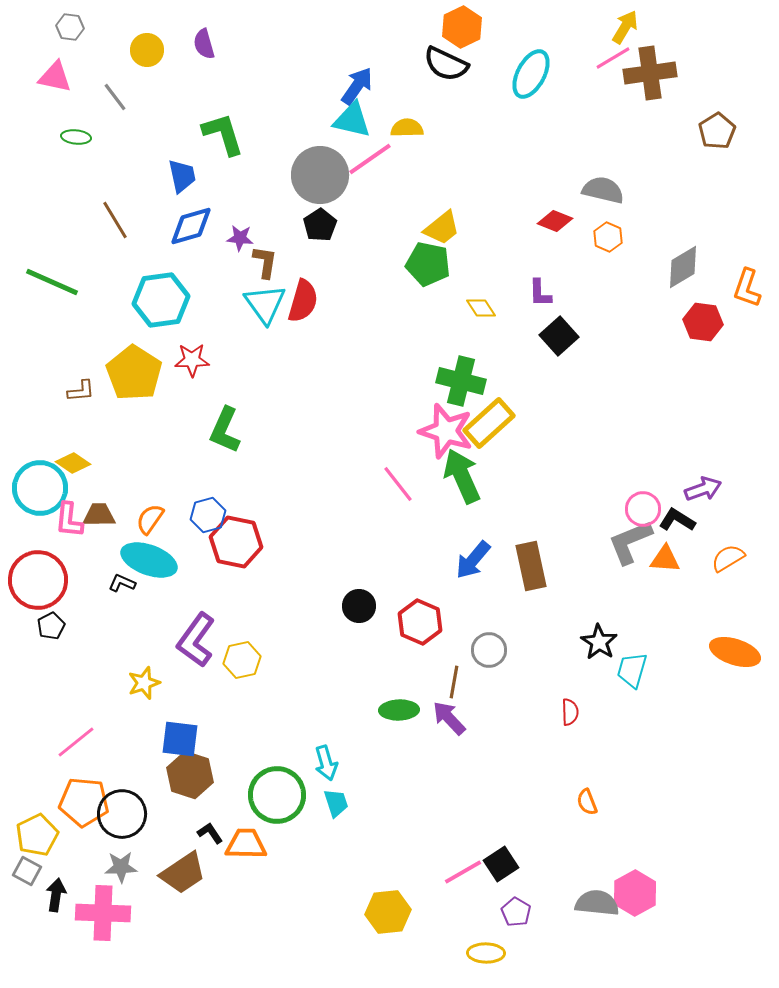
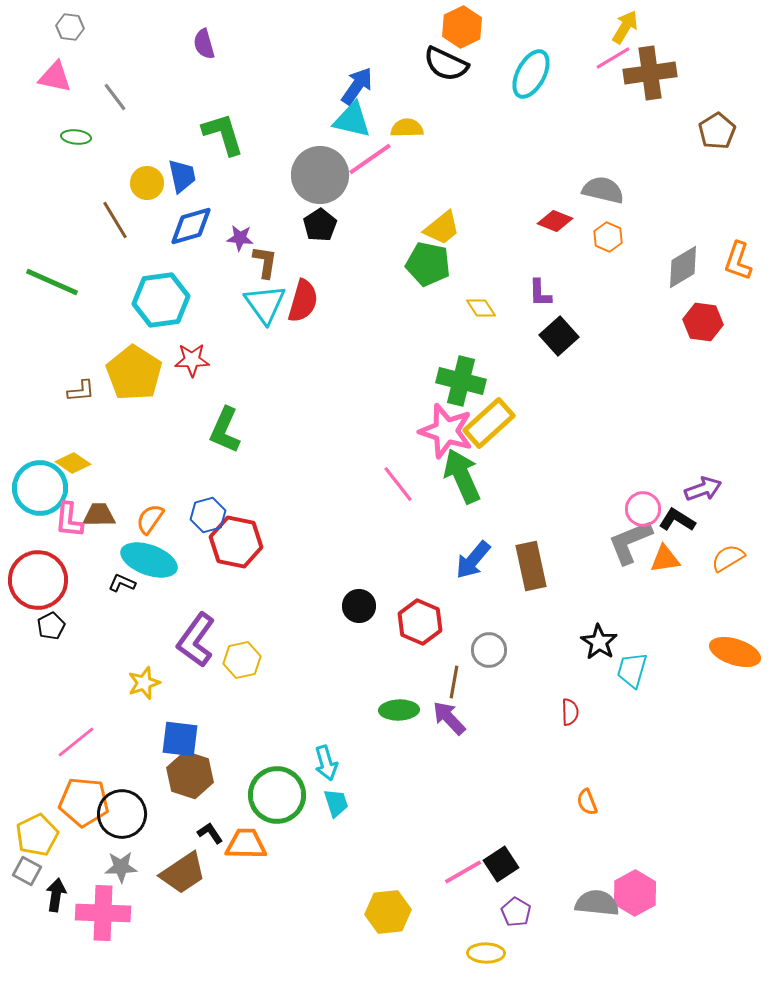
yellow circle at (147, 50): moved 133 px down
orange L-shape at (747, 288): moved 9 px left, 27 px up
orange triangle at (665, 559): rotated 12 degrees counterclockwise
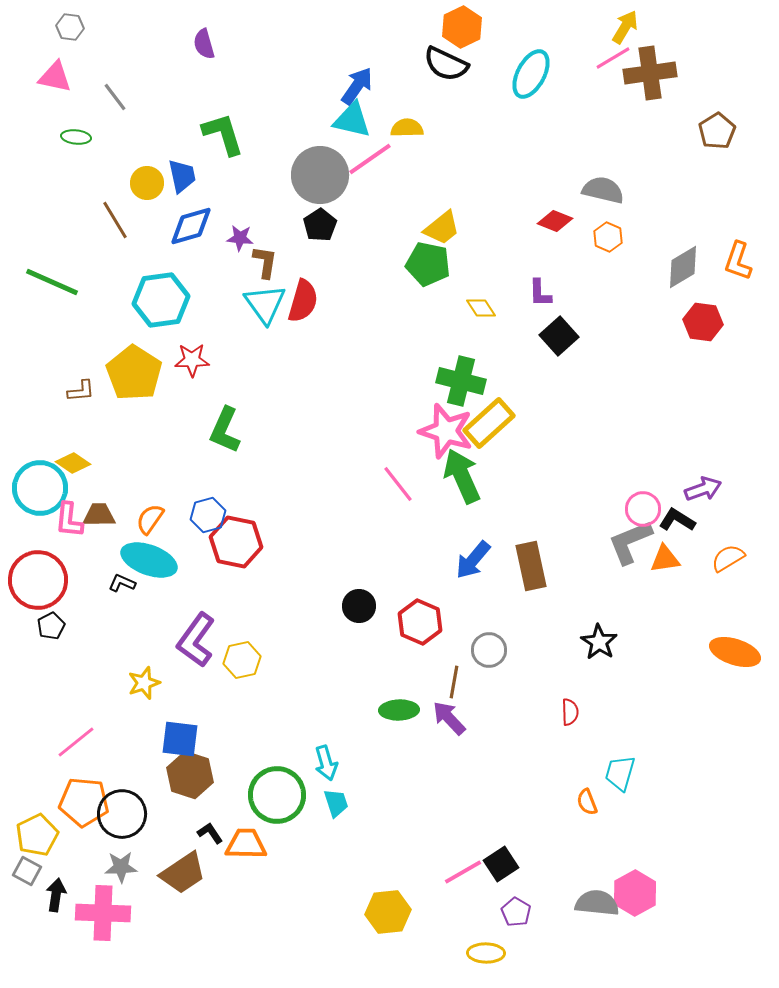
cyan trapezoid at (632, 670): moved 12 px left, 103 px down
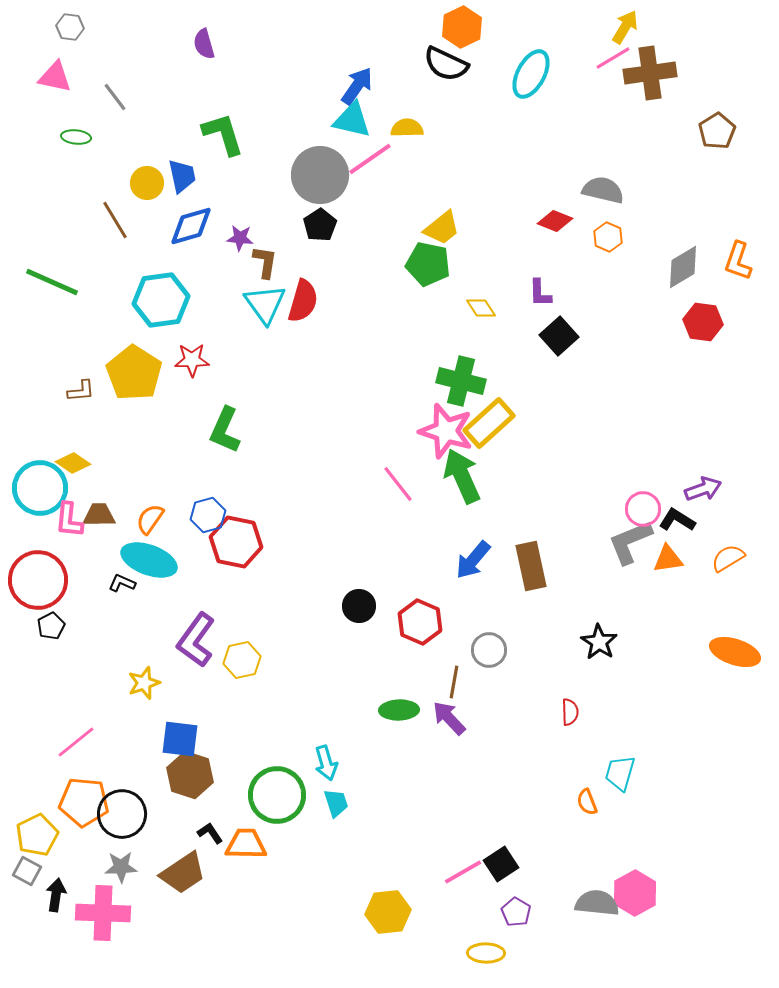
orange triangle at (665, 559): moved 3 px right
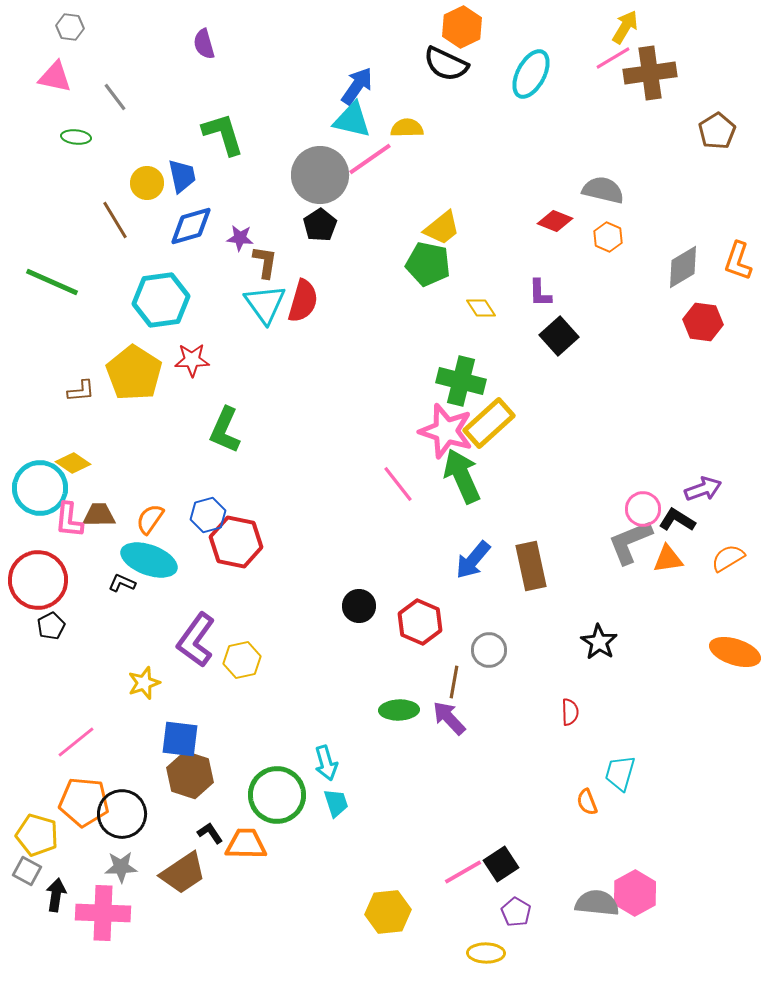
yellow pentagon at (37, 835): rotated 30 degrees counterclockwise
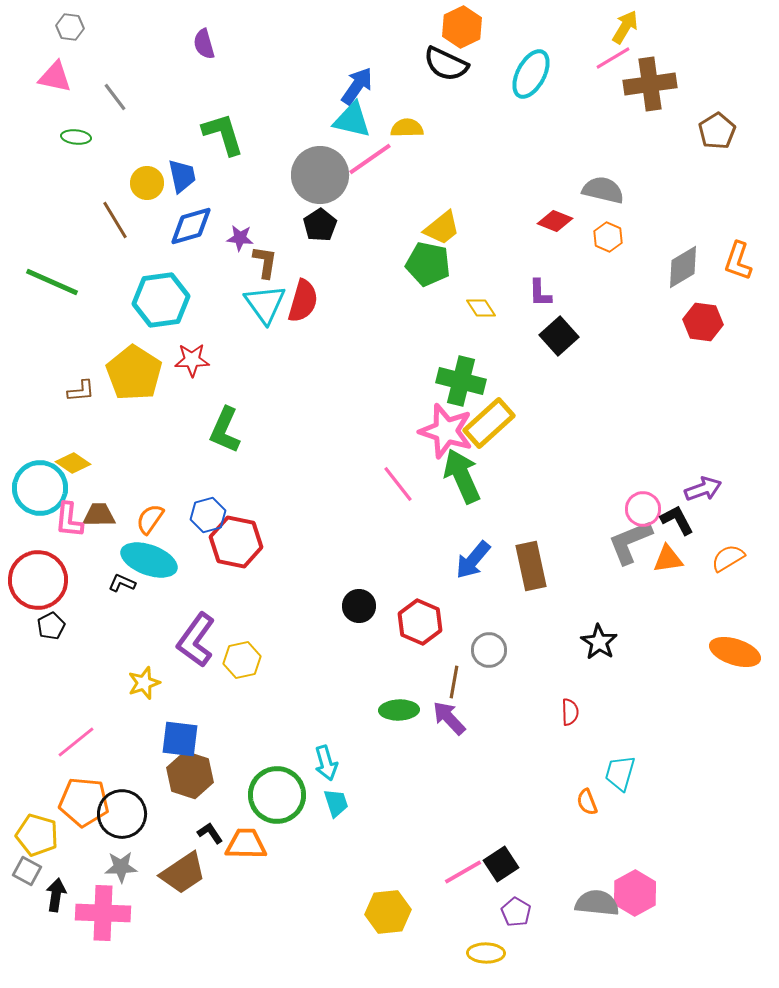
brown cross at (650, 73): moved 11 px down
black L-shape at (677, 520): rotated 30 degrees clockwise
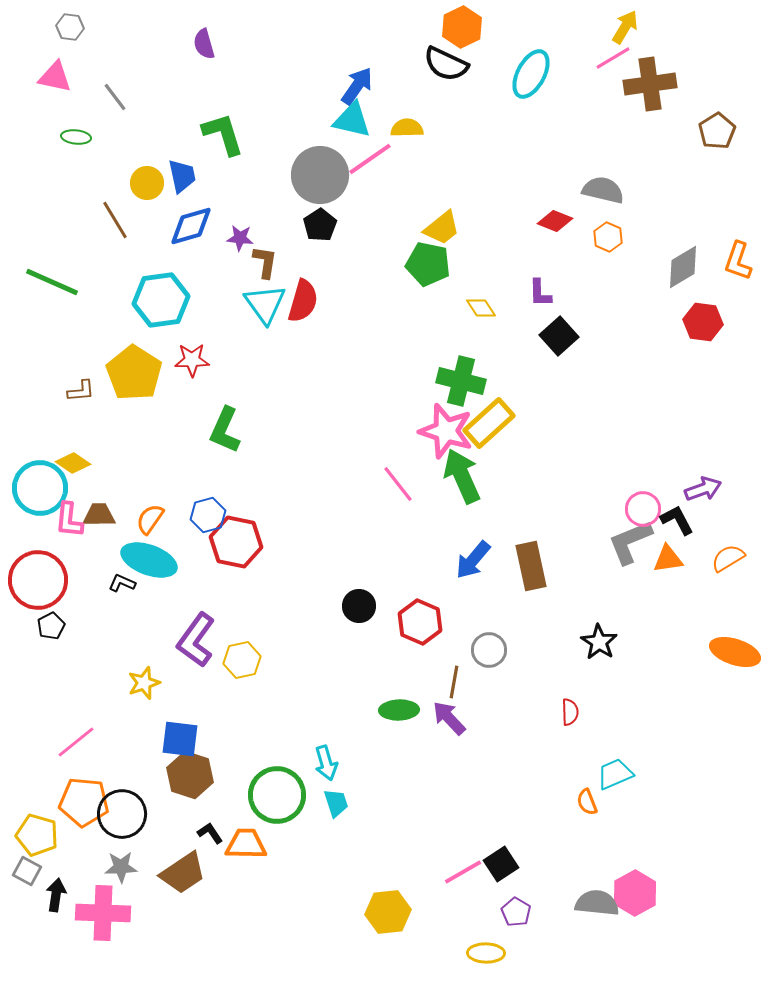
cyan trapezoid at (620, 773): moved 5 px left, 1 px down; rotated 51 degrees clockwise
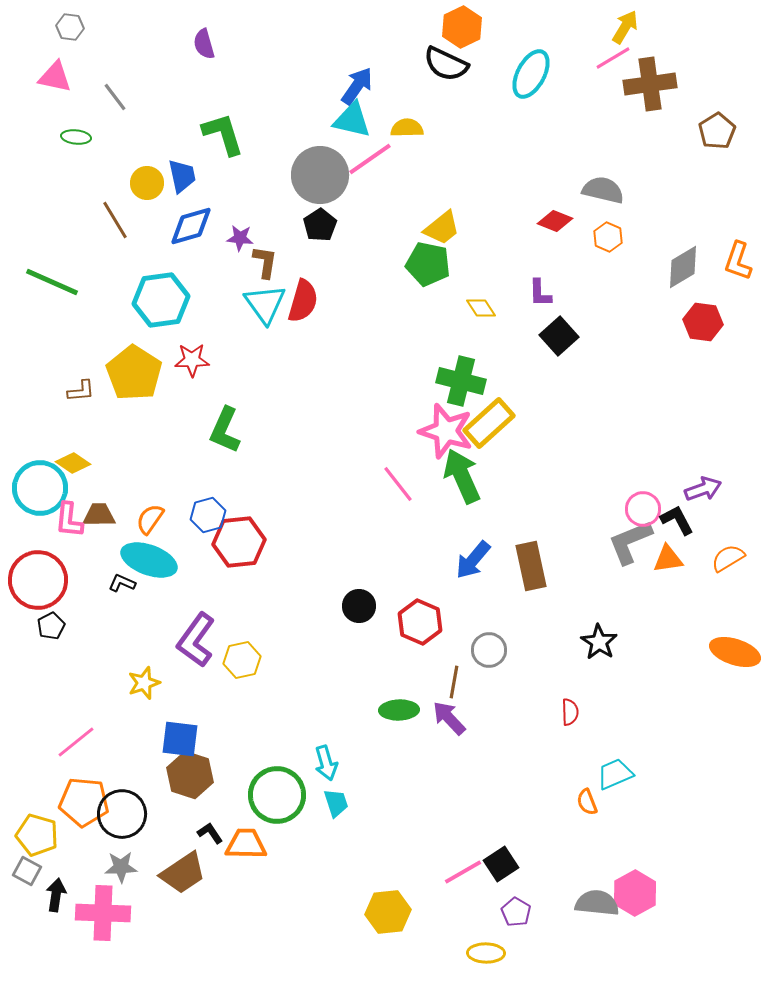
red hexagon at (236, 542): moved 3 px right; rotated 18 degrees counterclockwise
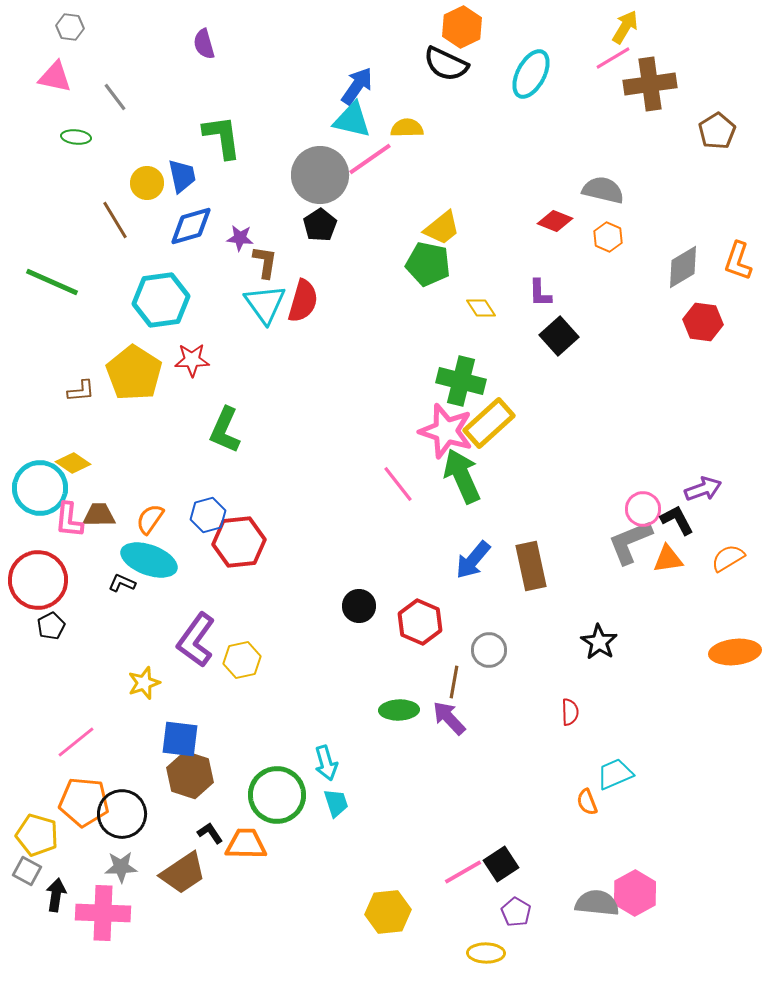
green L-shape at (223, 134): moved 1 px left, 3 px down; rotated 9 degrees clockwise
orange ellipse at (735, 652): rotated 24 degrees counterclockwise
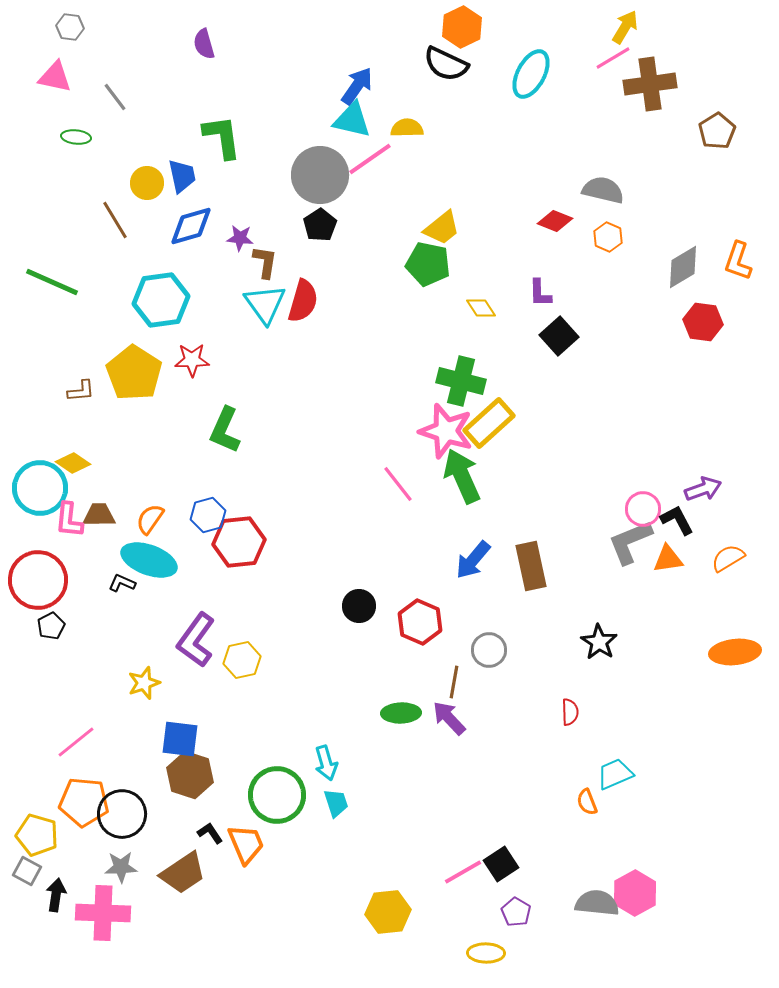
green ellipse at (399, 710): moved 2 px right, 3 px down
orange trapezoid at (246, 844): rotated 66 degrees clockwise
